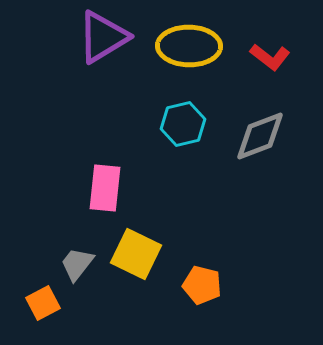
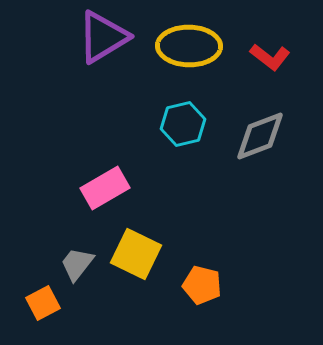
pink rectangle: rotated 54 degrees clockwise
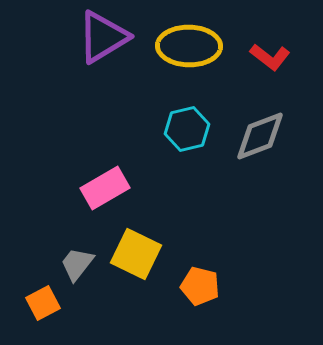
cyan hexagon: moved 4 px right, 5 px down
orange pentagon: moved 2 px left, 1 px down
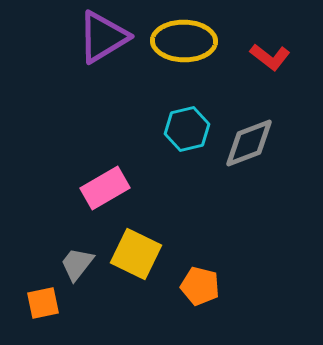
yellow ellipse: moved 5 px left, 5 px up
gray diamond: moved 11 px left, 7 px down
orange square: rotated 16 degrees clockwise
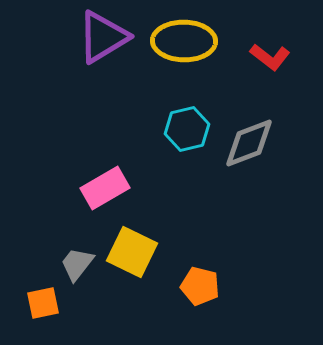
yellow square: moved 4 px left, 2 px up
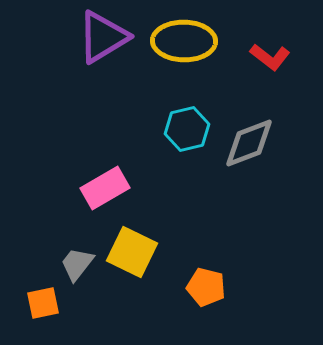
orange pentagon: moved 6 px right, 1 px down
